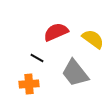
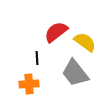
red semicircle: rotated 15 degrees counterclockwise
yellow semicircle: moved 8 px left, 3 px down
black line: rotated 56 degrees clockwise
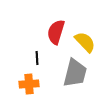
red semicircle: rotated 35 degrees counterclockwise
yellow semicircle: rotated 10 degrees clockwise
gray trapezoid: rotated 128 degrees counterclockwise
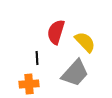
gray trapezoid: rotated 28 degrees clockwise
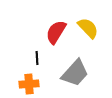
red semicircle: rotated 15 degrees clockwise
yellow semicircle: moved 3 px right, 14 px up
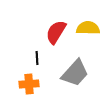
yellow semicircle: rotated 45 degrees counterclockwise
